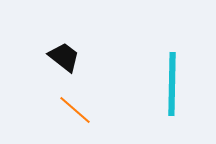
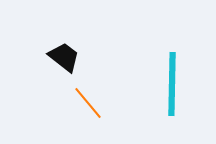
orange line: moved 13 px right, 7 px up; rotated 9 degrees clockwise
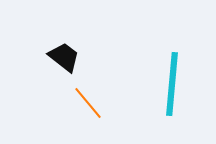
cyan line: rotated 4 degrees clockwise
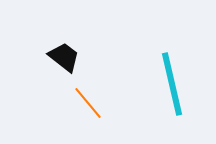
cyan line: rotated 18 degrees counterclockwise
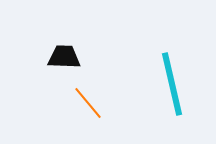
black trapezoid: rotated 36 degrees counterclockwise
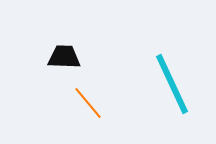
cyan line: rotated 12 degrees counterclockwise
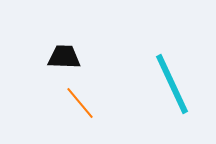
orange line: moved 8 px left
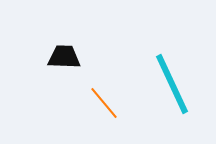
orange line: moved 24 px right
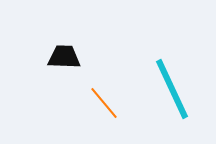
cyan line: moved 5 px down
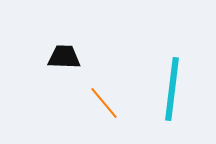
cyan line: rotated 32 degrees clockwise
